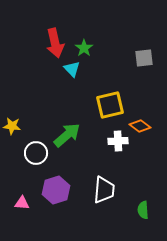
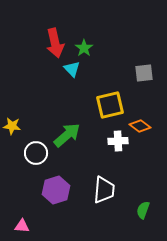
gray square: moved 15 px down
pink triangle: moved 23 px down
green semicircle: rotated 24 degrees clockwise
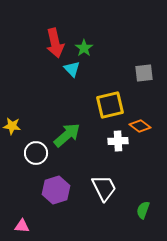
white trapezoid: moved 2 px up; rotated 32 degrees counterclockwise
